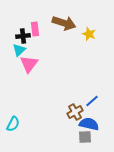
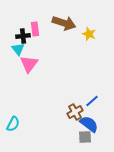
cyan triangle: moved 1 px left, 1 px up; rotated 24 degrees counterclockwise
blue semicircle: rotated 24 degrees clockwise
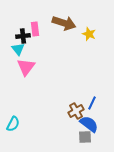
pink triangle: moved 3 px left, 3 px down
blue line: moved 2 px down; rotated 24 degrees counterclockwise
brown cross: moved 1 px right, 1 px up
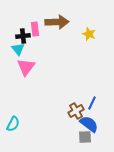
brown arrow: moved 7 px left, 1 px up; rotated 20 degrees counterclockwise
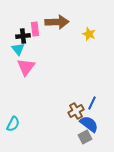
gray square: rotated 24 degrees counterclockwise
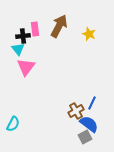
brown arrow: moved 2 px right, 4 px down; rotated 60 degrees counterclockwise
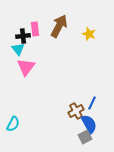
blue semicircle: rotated 24 degrees clockwise
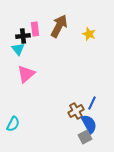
pink triangle: moved 7 px down; rotated 12 degrees clockwise
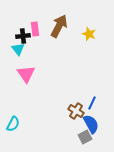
pink triangle: rotated 24 degrees counterclockwise
brown cross: rotated 28 degrees counterclockwise
blue semicircle: moved 2 px right
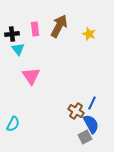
black cross: moved 11 px left, 2 px up
pink triangle: moved 5 px right, 2 px down
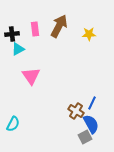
yellow star: rotated 24 degrees counterclockwise
cyan triangle: rotated 40 degrees clockwise
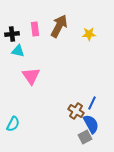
cyan triangle: moved 2 px down; rotated 40 degrees clockwise
